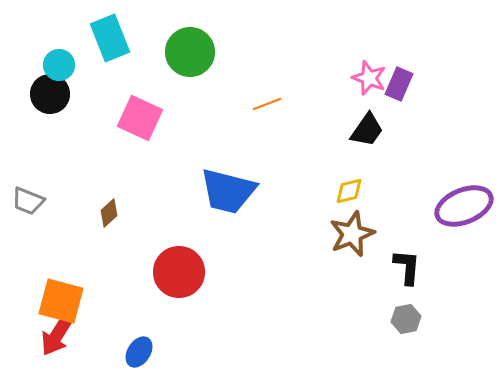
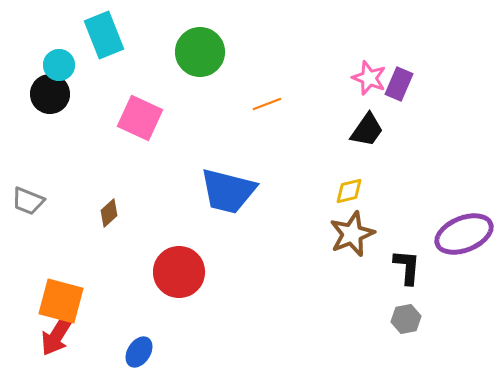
cyan rectangle: moved 6 px left, 3 px up
green circle: moved 10 px right
purple ellipse: moved 28 px down
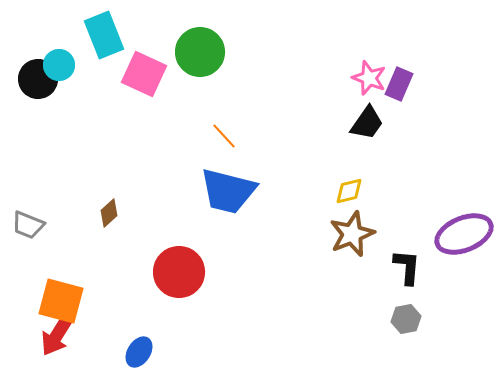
black circle: moved 12 px left, 15 px up
orange line: moved 43 px left, 32 px down; rotated 68 degrees clockwise
pink square: moved 4 px right, 44 px up
black trapezoid: moved 7 px up
gray trapezoid: moved 24 px down
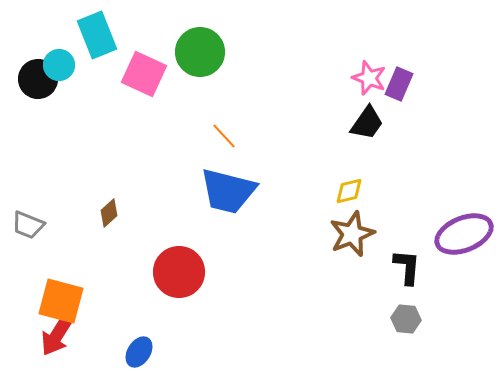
cyan rectangle: moved 7 px left
gray hexagon: rotated 16 degrees clockwise
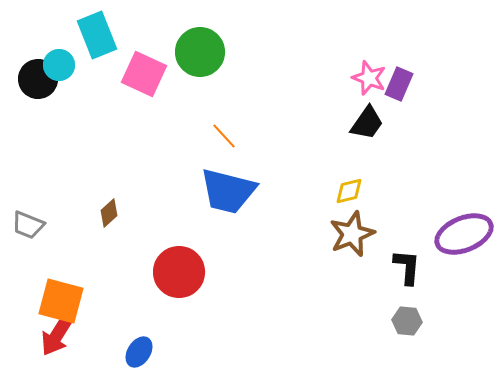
gray hexagon: moved 1 px right, 2 px down
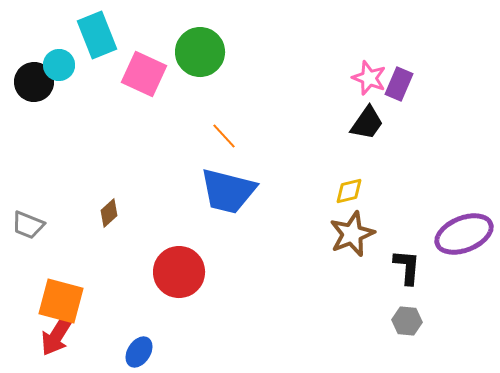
black circle: moved 4 px left, 3 px down
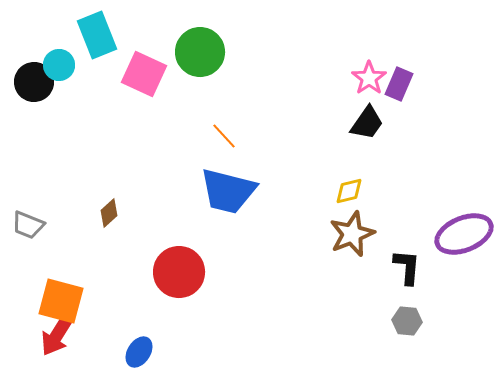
pink star: rotated 16 degrees clockwise
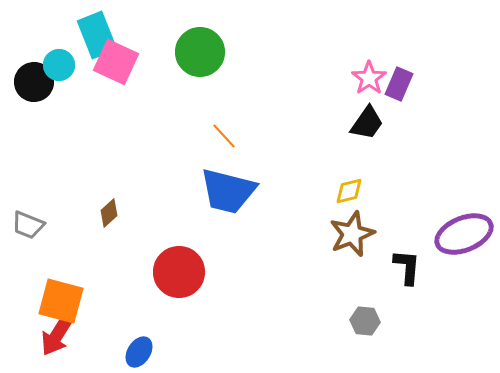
pink square: moved 28 px left, 12 px up
gray hexagon: moved 42 px left
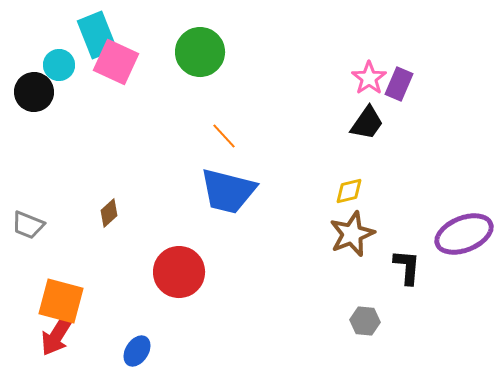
black circle: moved 10 px down
blue ellipse: moved 2 px left, 1 px up
